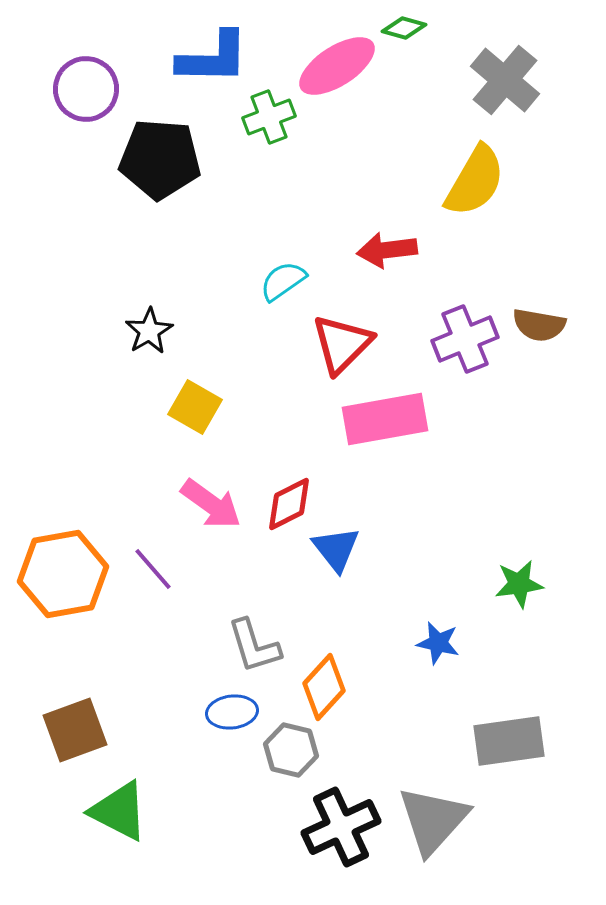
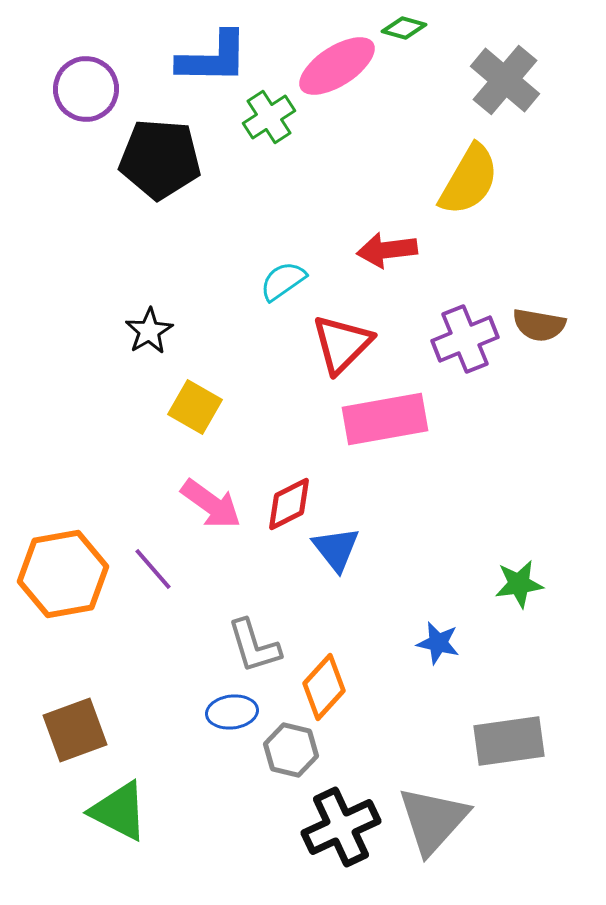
green cross: rotated 12 degrees counterclockwise
yellow semicircle: moved 6 px left, 1 px up
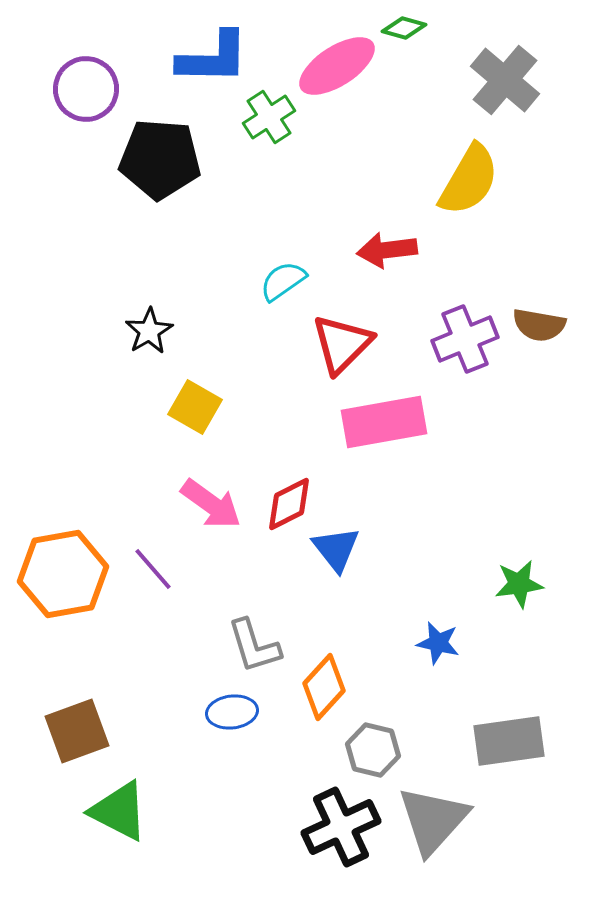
pink rectangle: moved 1 px left, 3 px down
brown square: moved 2 px right, 1 px down
gray hexagon: moved 82 px right
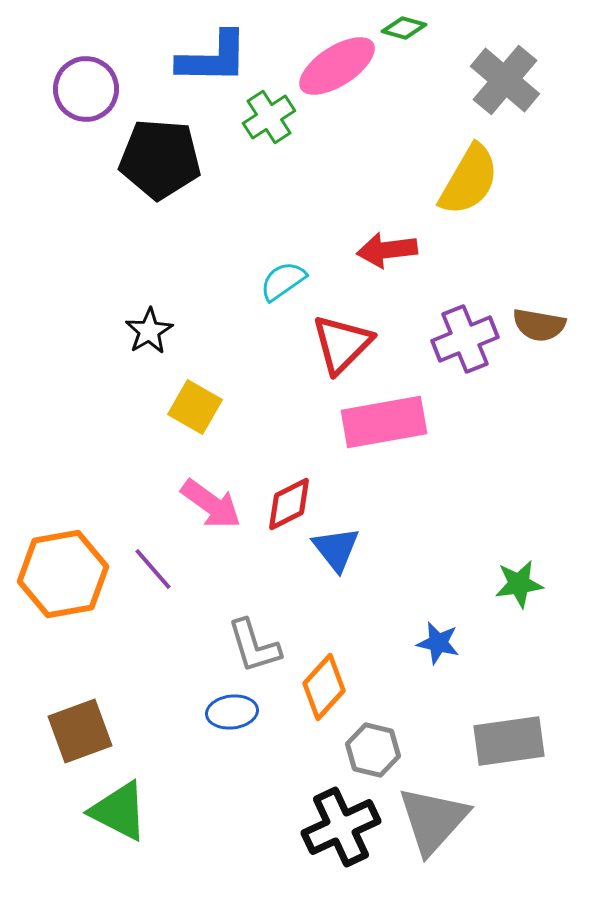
brown square: moved 3 px right
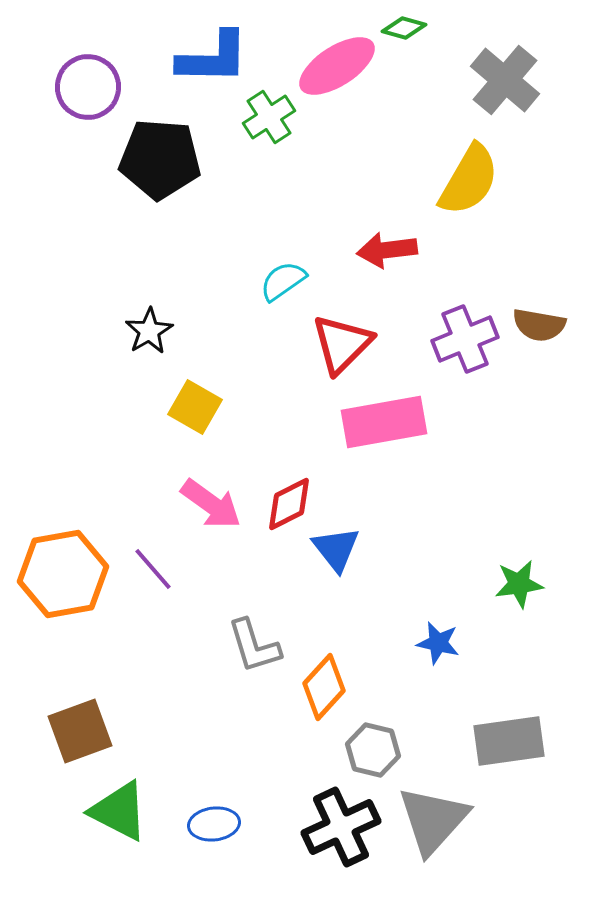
purple circle: moved 2 px right, 2 px up
blue ellipse: moved 18 px left, 112 px down
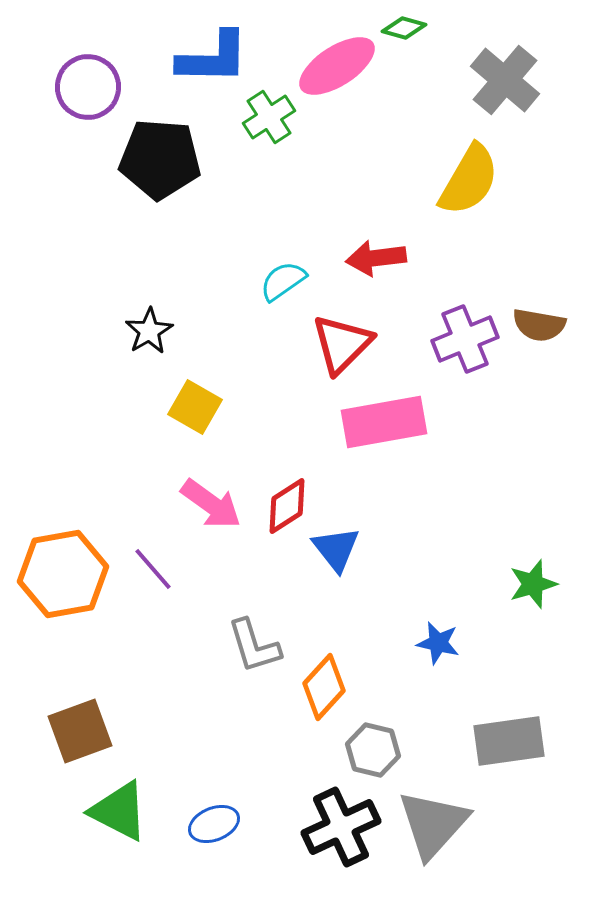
red arrow: moved 11 px left, 8 px down
red diamond: moved 2 px left, 2 px down; rotated 6 degrees counterclockwise
green star: moved 14 px right; rotated 9 degrees counterclockwise
gray triangle: moved 4 px down
blue ellipse: rotated 15 degrees counterclockwise
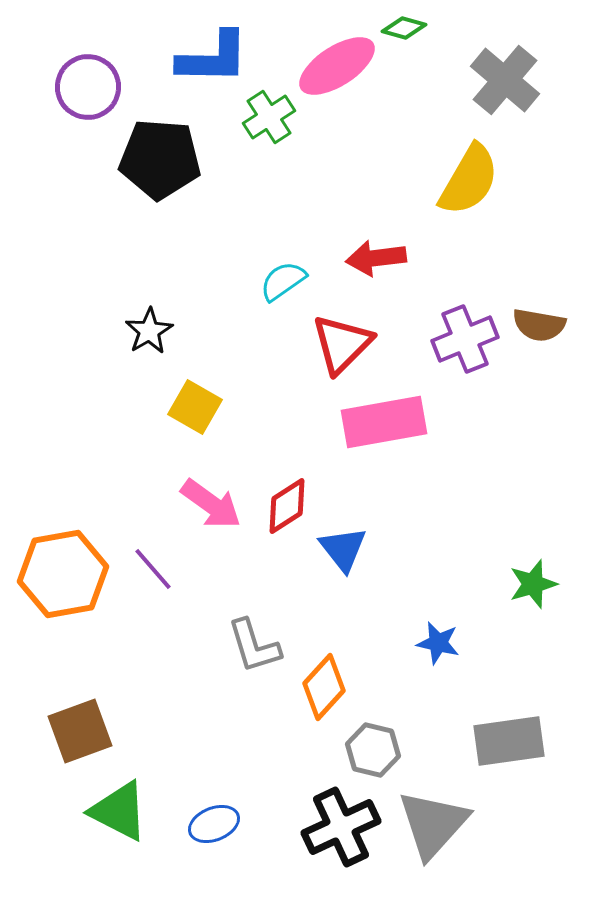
blue triangle: moved 7 px right
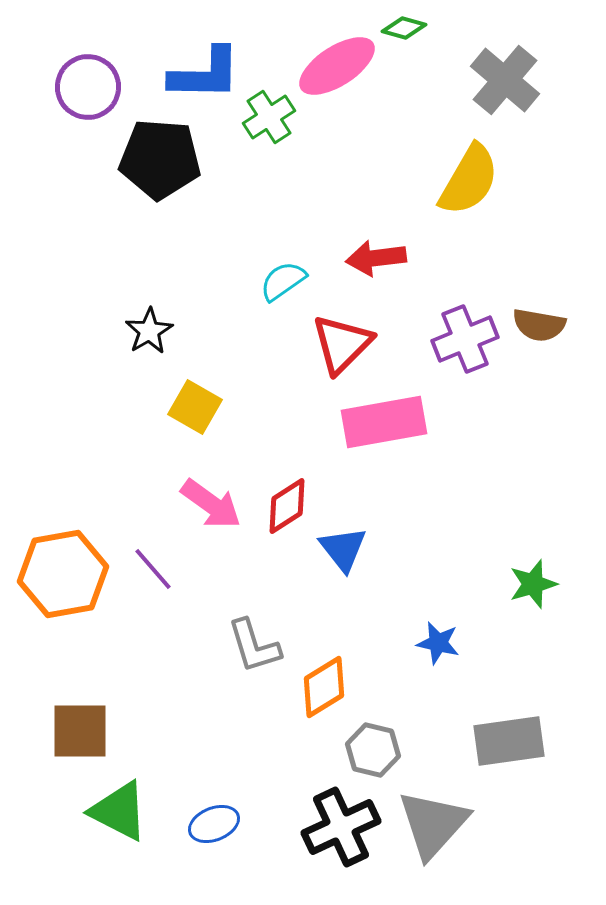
blue L-shape: moved 8 px left, 16 px down
orange diamond: rotated 16 degrees clockwise
brown square: rotated 20 degrees clockwise
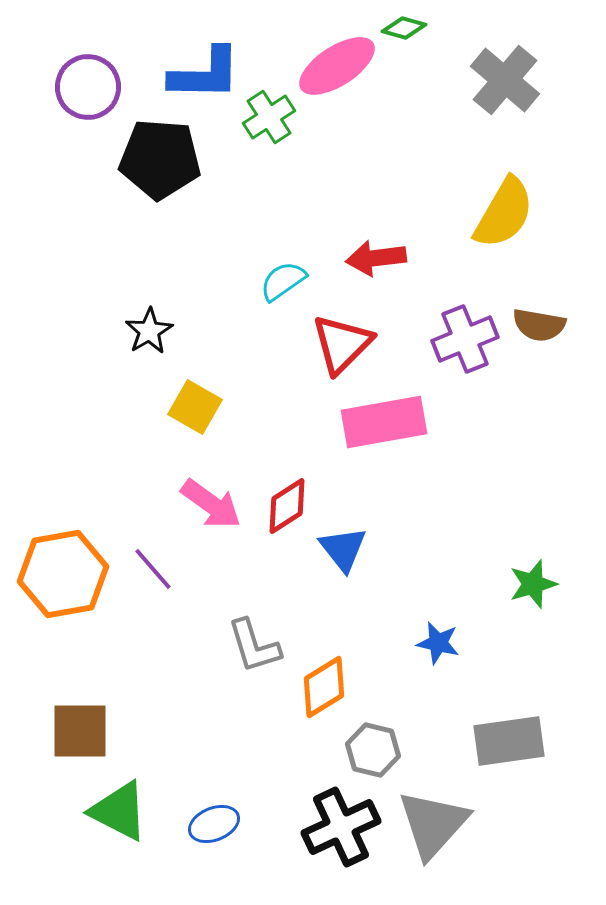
yellow semicircle: moved 35 px right, 33 px down
